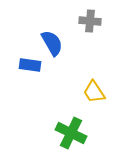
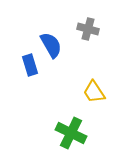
gray cross: moved 2 px left, 8 px down; rotated 10 degrees clockwise
blue semicircle: moved 1 px left, 2 px down
blue rectangle: rotated 65 degrees clockwise
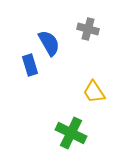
blue semicircle: moved 2 px left, 2 px up
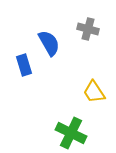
blue rectangle: moved 6 px left
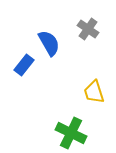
gray cross: rotated 20 degrees clockwise
blue rectangle: rotated 55 degrees clockwise
yellow trapezoid: rotated 15 degrees clockwise
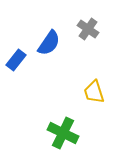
blue semicircle: rotated 64 degrees clockwise
blue rectangle: moved 8 px left, 5 px up
green cross: moved 8 px left
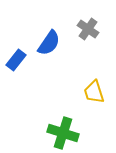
green cross: rotated 8 degrees counterclockwise
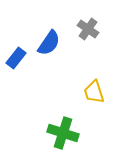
blue rectangle: moved 2 px up
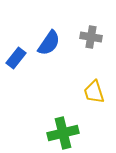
gray cross: moved 3 px right, 8 px down; rotated 25 degrees counterclockwise
green cross: rotated 32 degrees counterclockwise
